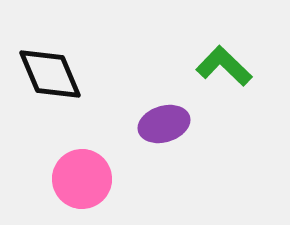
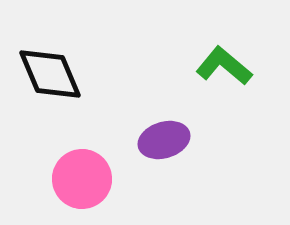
green L-shape: rotated 4 degrees counterclockwise
purple ellipse: moved 16 px down
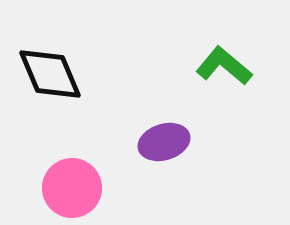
purple ellipse: moved 2 px down
pink circle: moved 10 px left, 9 px down
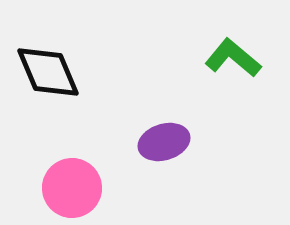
green L-shape: moved 9 px right, 8 px up
black diamond: moved 2 px left, 2 px up
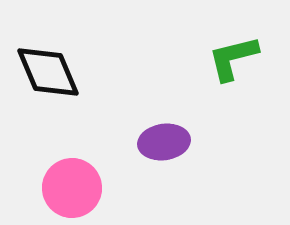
green L-shape: rotated 54 degrees counterclockwise
purple ellipse: rotated 9 degrees clockwise
